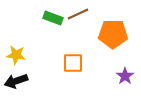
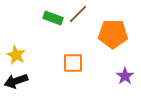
brown line: rotated 20 degrees counterclockwise
yellow star: rotated 18 degrees clockwise
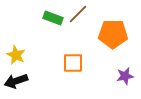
purple star: rotated 24 degrees clockwise
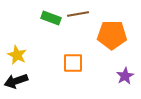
brown line: rotated 35 degrees clockwise
green rectangle: moved 2 px left
orange pentagon: moved 1 px left, 1 px down
yellow star: moved 1 px right
purple star: rotated 18 degrees counterclockwise
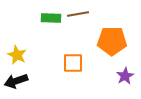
green rectangle: rotated 18 degrees counterclockwise
orange pentagon: moved 6 px down
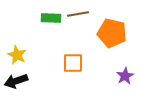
orange pentagon: moved 8 px up; rotated 12 degrees clockwise
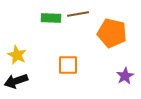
orange square: moved 5 px left, 2 px down
